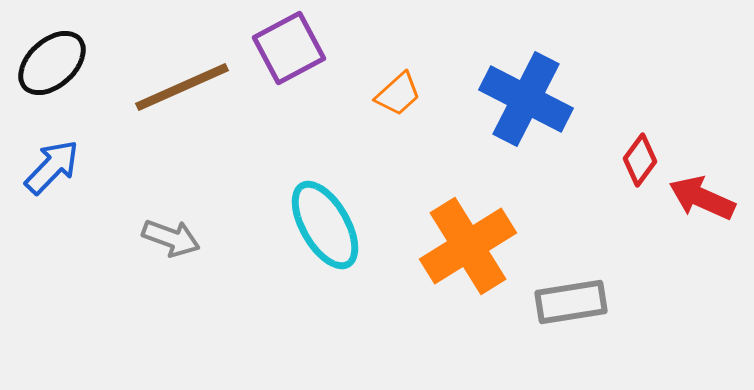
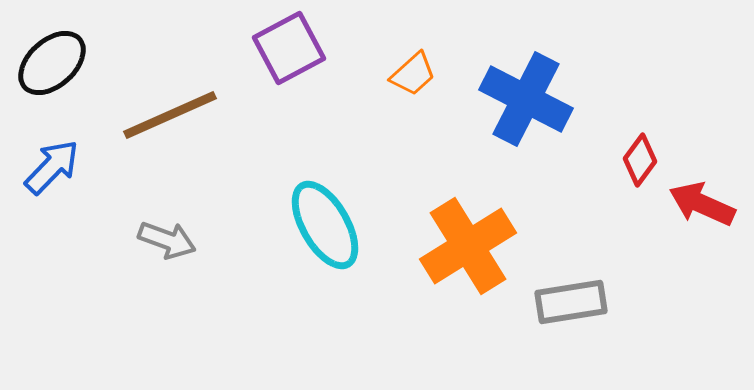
brown line: moved 12 px left, 28 px down
orange trapezoid: moved 15 px right, 20 px up
red arrow: moved 6 px down
gray arrow: moved 4 px left, 2 px down
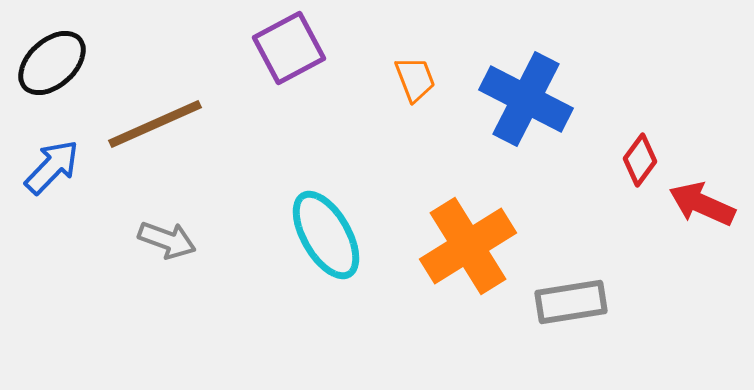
orange trapezoid: moved 2 px right, 5 px down; rotated 69 degrees counterclockwise
brown line: moved 15 px left, 9 px down
cyan ellipse: moved 1 px right, 10 px down
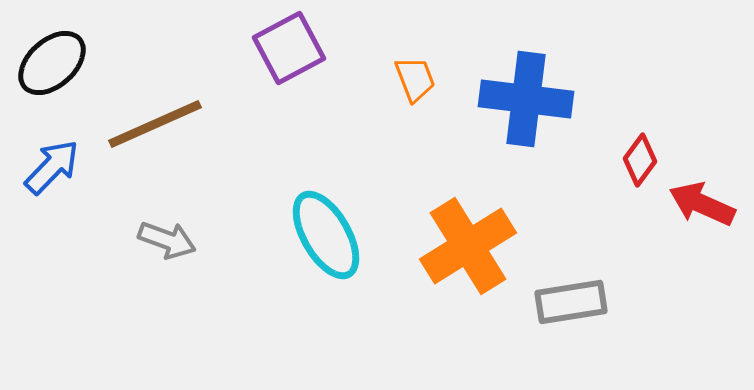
blue cross: rotated 20 degrees counterclockwise
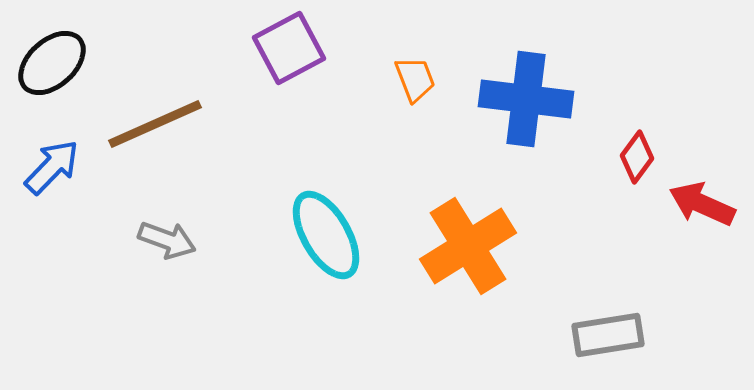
red diamond: moved 3 px left, 3 px up
gray rectangle: moved 37 px right, 33 px down
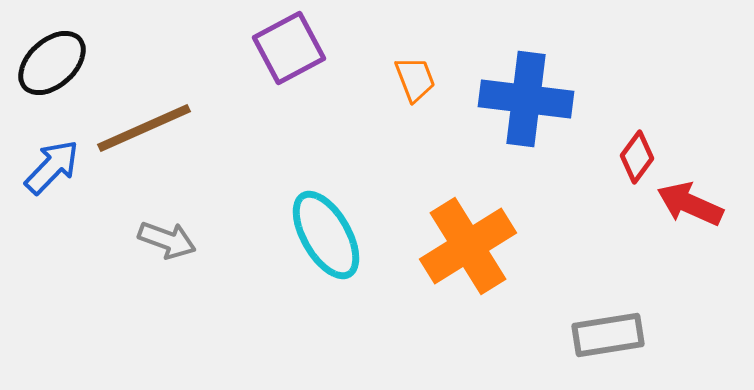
brown line: moved 11 px left, 4 px down
red arrow: moved 12 px left
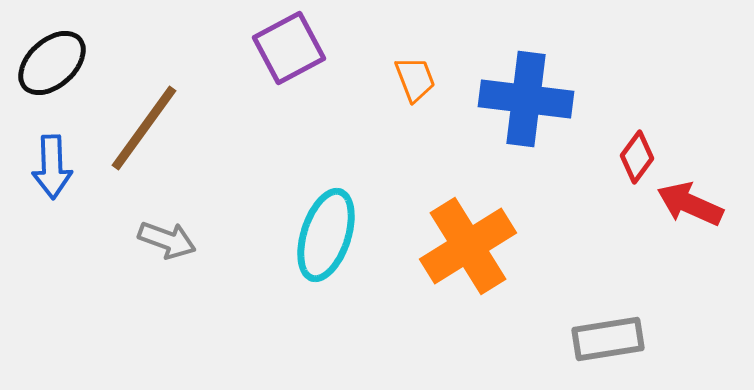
brown line: rotated 30 degrees counterclockwise
blue arrow: rotated 134 degrees clockwise
cyan ellipse: rotated 48 degrees clockwise
gray rectangle: moved 4 px down
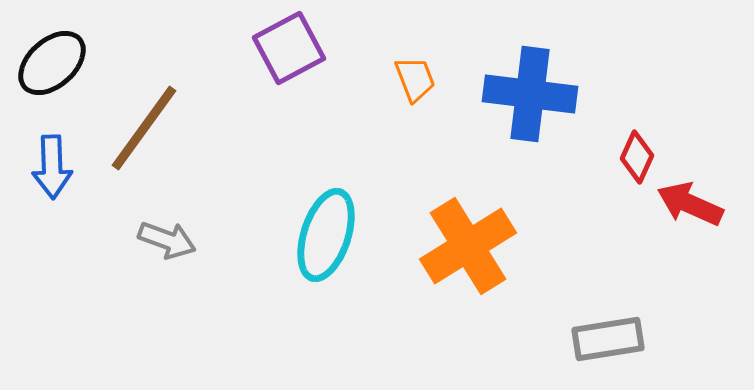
blue cross: moved 4 px right, 5 px up
red diamond: rotated 12 degrees counterclockwise
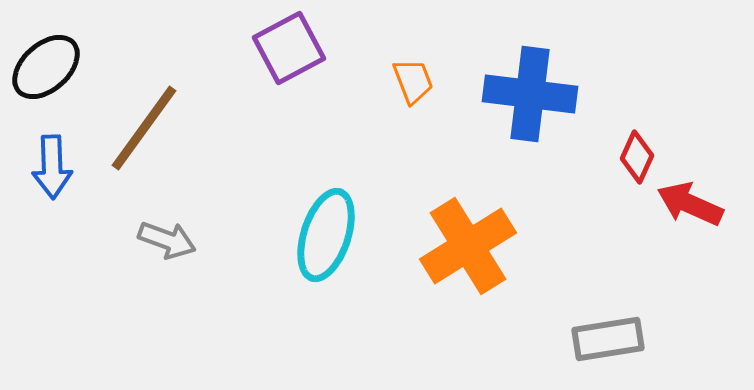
black ellipse: moved 6 px left, 4 px down
orange trapezoid: moved 2 px left, 2 px down
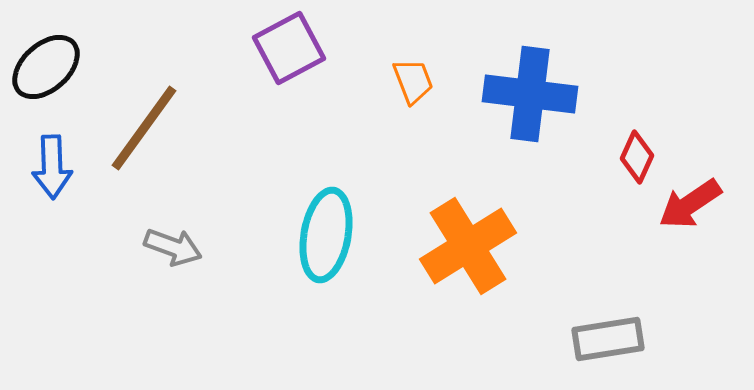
red arrow: rotated 58 degrees counterclockwise
cyan ellipse: rotated 8 degrees counterclockwise
gray arrow: moved 6 px right, 7 px down
